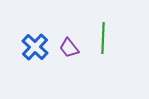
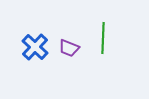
purple trapezoid: rotated 30 degrees counterclockwise
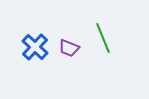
green line: rotated 24 degrees counterclockwise
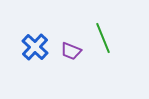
purple trapezoid: moved 2 px right, 3 px down
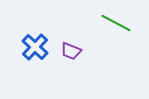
green line: moved 13 px right, 15 px up; rotated 40 degrees counterclockwise
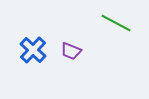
blue cross: moved 2 px left, 3 px down
